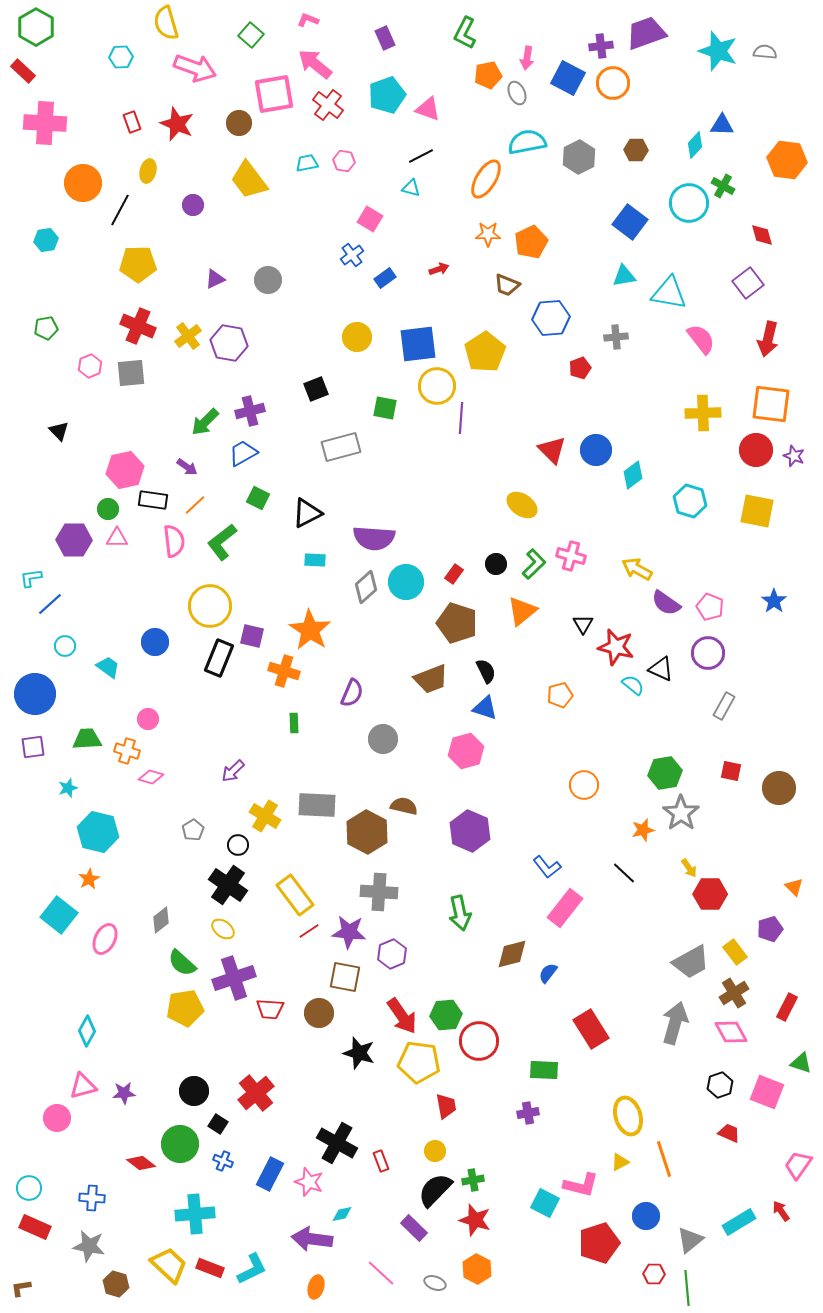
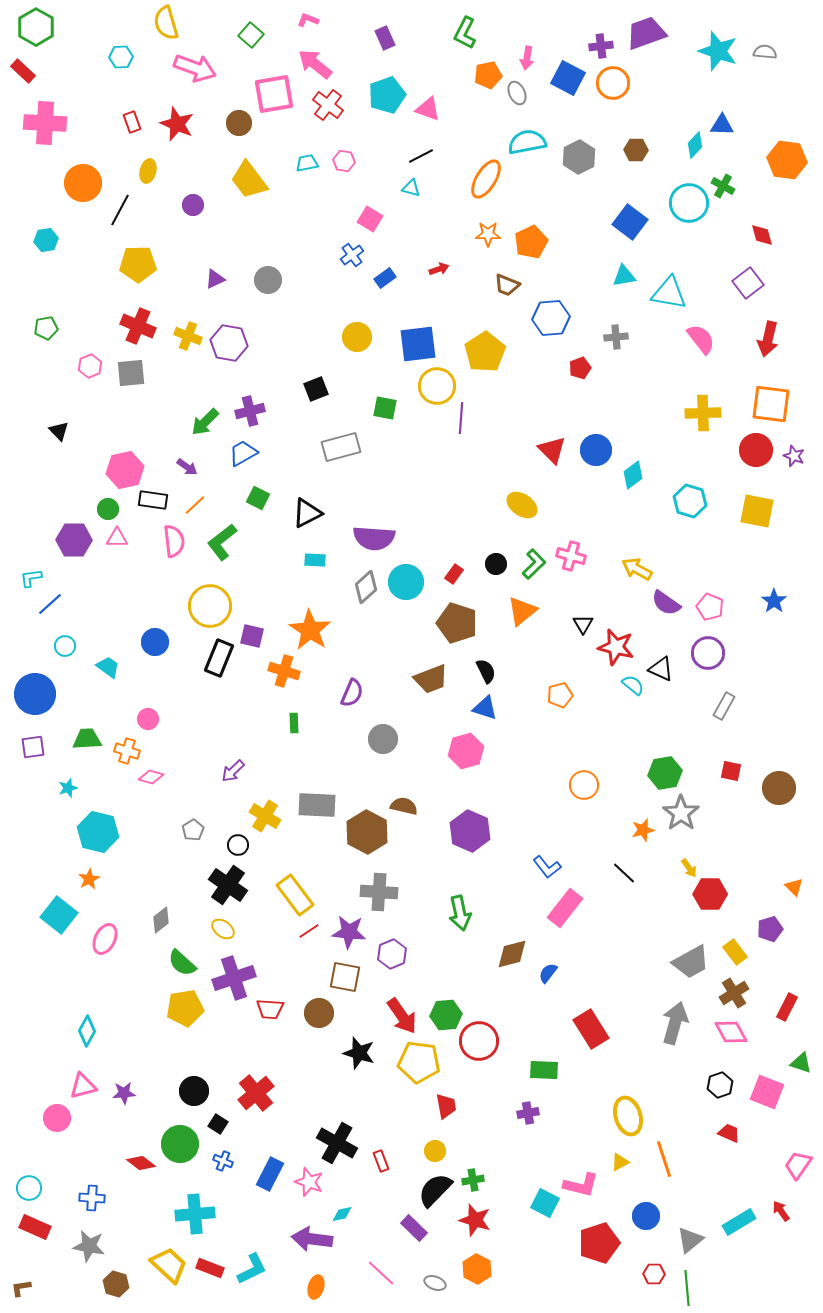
yellow cross at (188, 336): rotated 32 degrees counterclockwise
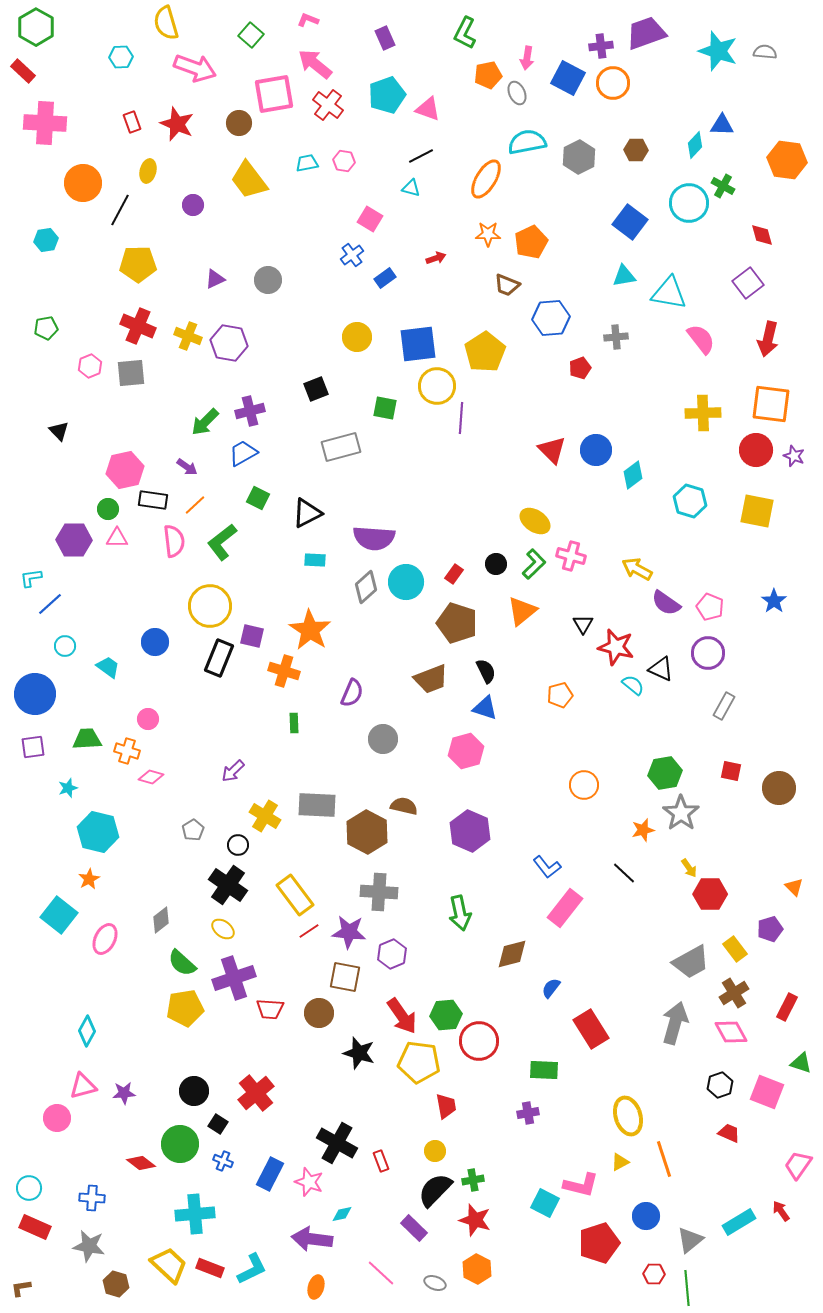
red arrow at (439, 269): moved 3 px left, 11 px up
yellow ellipse at (522, 505): moved 13 px right, 16 px down
yellow rectangle at (735, 952): moved 3 px up
blue semicircle at (548, 973): moved 3 px right, 15 px down
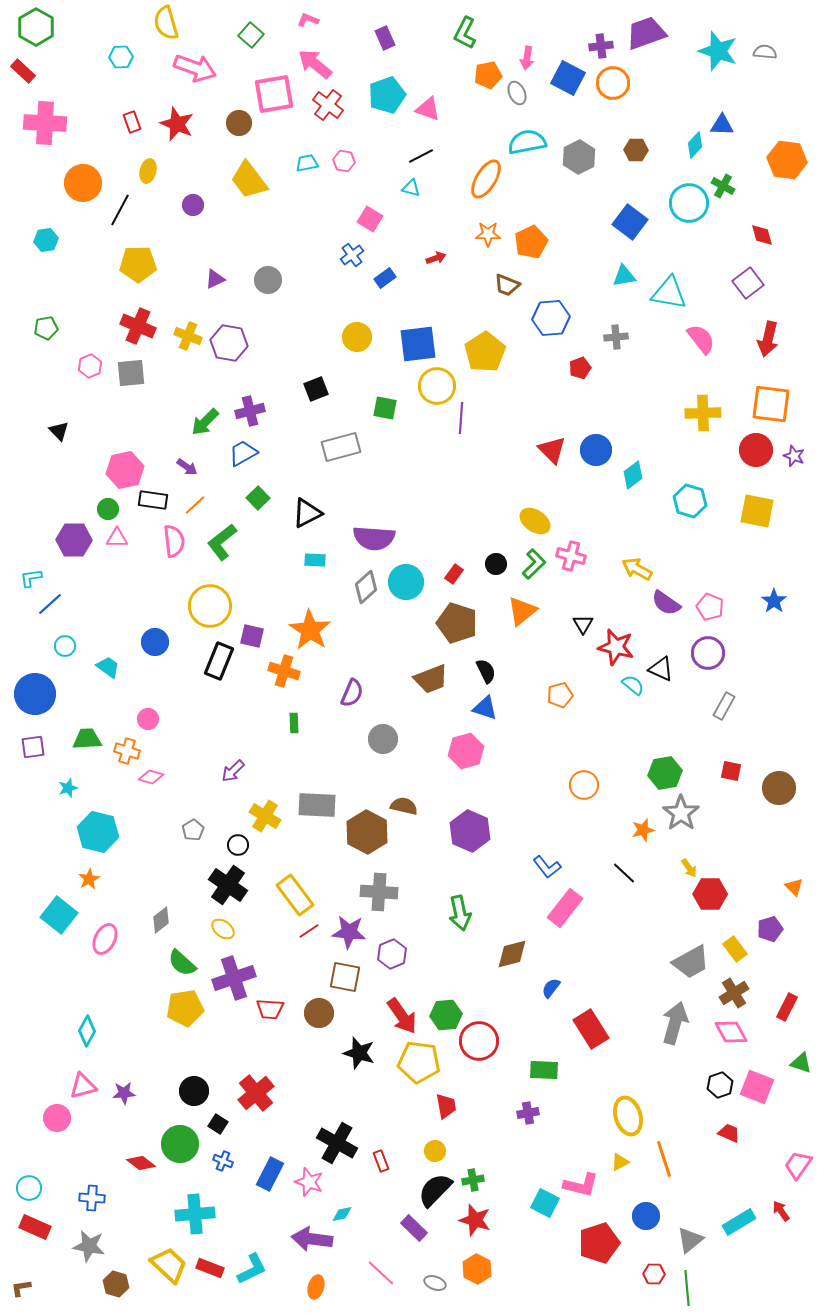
green square at (258, 498): rotated 20 degrees clockwise
black rectangle at (219, 658): moved 3 px down
pink square at (767, 1092): moved 10 px left, 5 px up
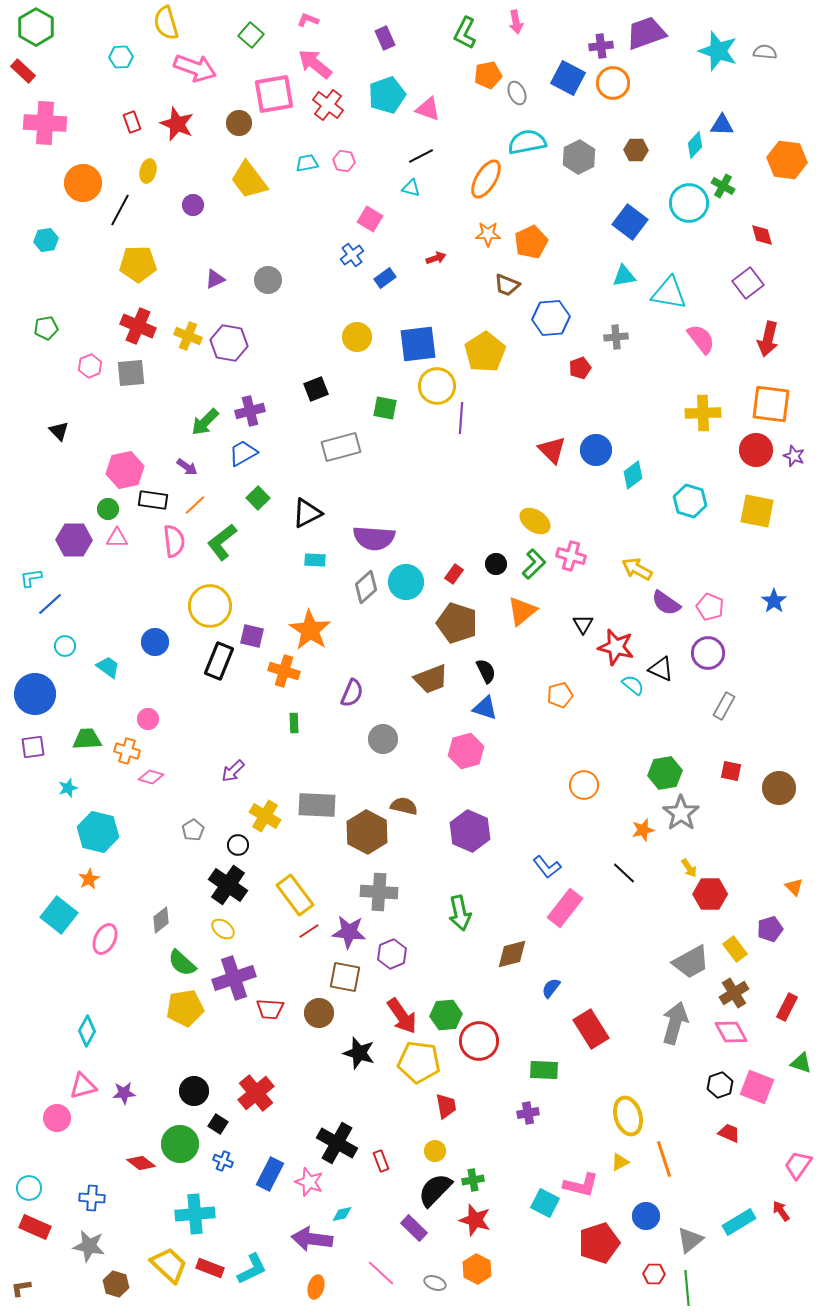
pink arrow at (527, 58): moved 11 px left, 36 px up; rotated 20 degrees counterclockwise
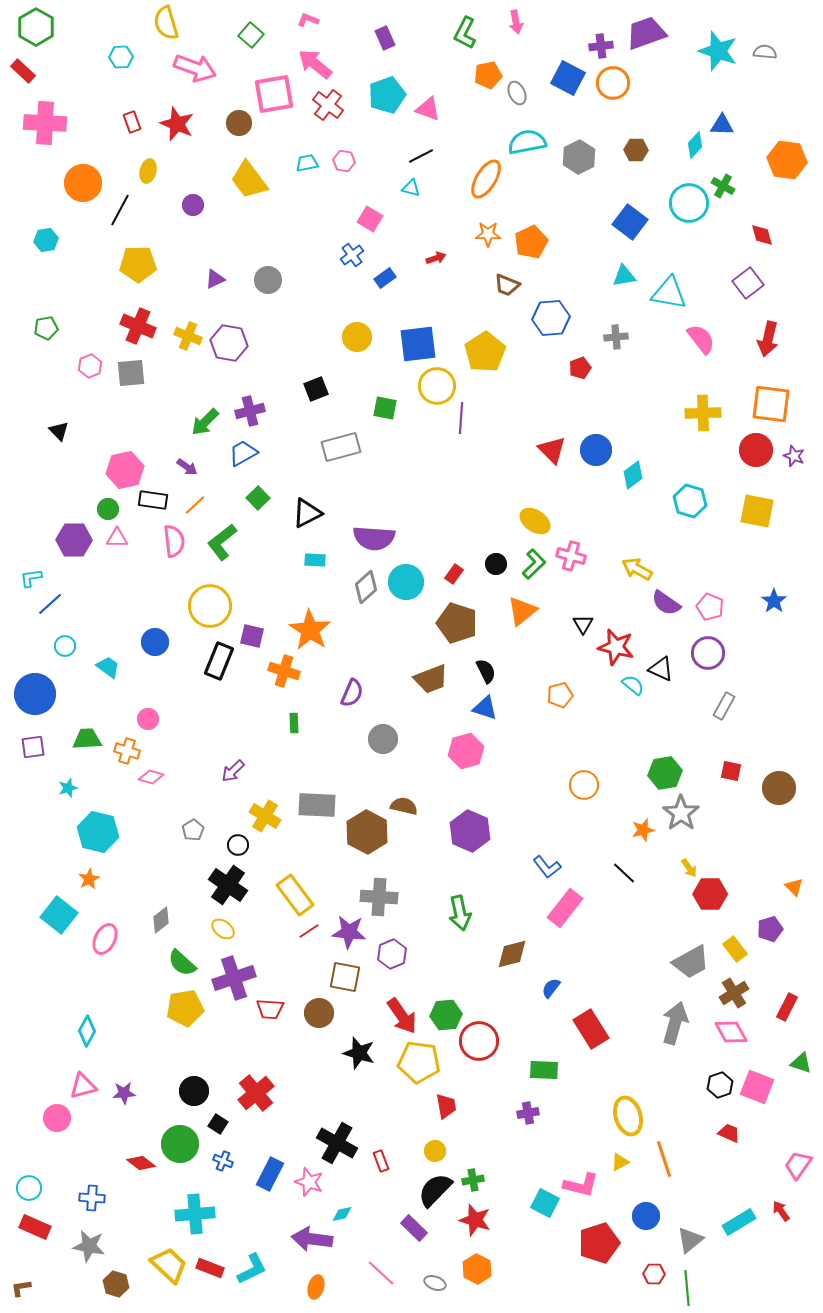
gray cross at (379, 892): moved 5 px down
